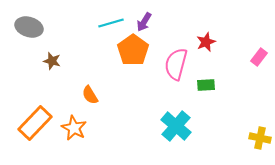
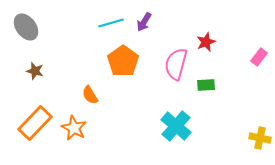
gray ellipse: moved 3 px left; rotated 36 degrees clockwise
orange pentagon: moved 10 px left, 11 px down
brown star: moved 17 px left, 10 px down
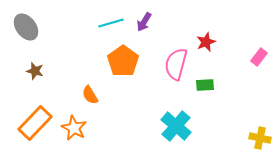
green rectangle: moved 1 px left
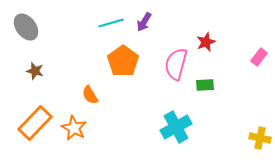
cyan cross: moved 1 px down; rotated 20 degrees clockwise
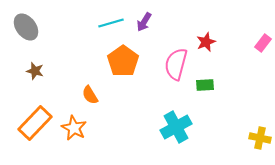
pink rectangle: moved 4 px right, 14 px up
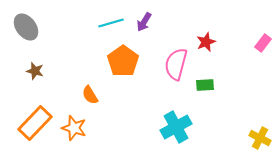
orange star: rotated 10 degrees counterclockwise
yellow cross: rotated 15 degrees clockwise
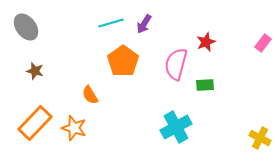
purple arrow: moved 2 px down
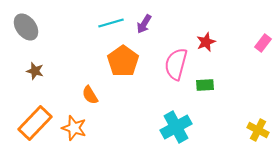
yellow cross: moved 2 px left, 8 px up
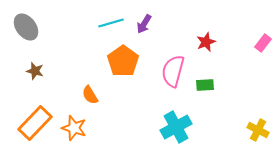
pink semicircle: moved 3 px left, 7 px down
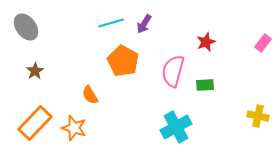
orange pentagon: rotated 8 degrees counterclockwise
brown star: rotated 24 degrees clockwise
yellow cross: moved 14 px up; rotated 15 degrees counterclockwise
